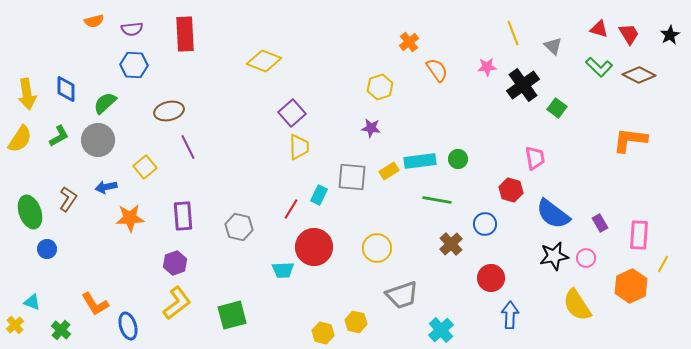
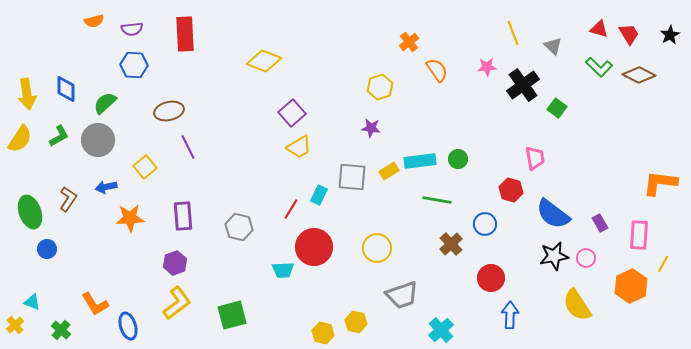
orange L-shape at (630, 140): moved 30 px right, 43 px down
yellow trapezoid at (299, 147): rotated 60 degrees clockwise
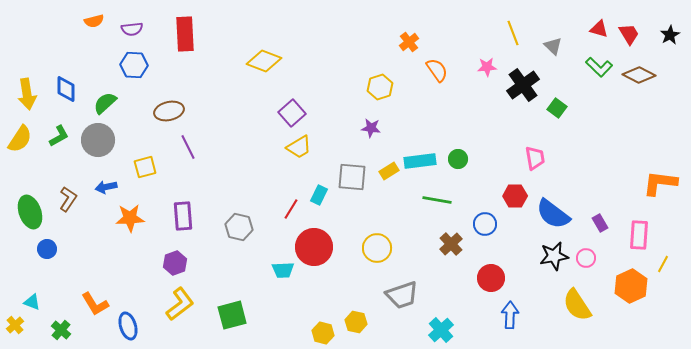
yellow square at (145, 167): rotated 25 degrees clockwise
red hexagon at (511, 190): moved 4 px right, 6 px down; rotated 15 degrees counterclockwise
yellow L-shape at (177, 303): moved 3 px right, 1 px down
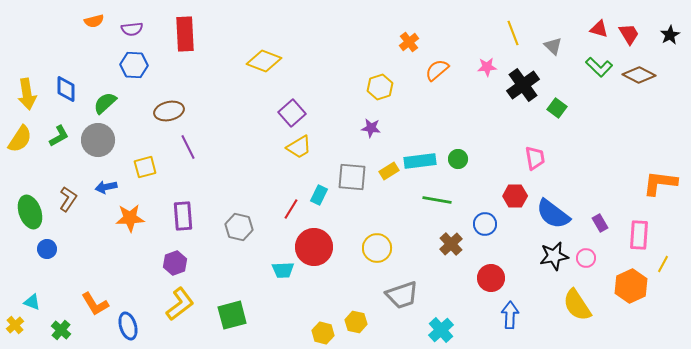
orange semicircle at (437, 70): rotated 95 degrees counterclockwise
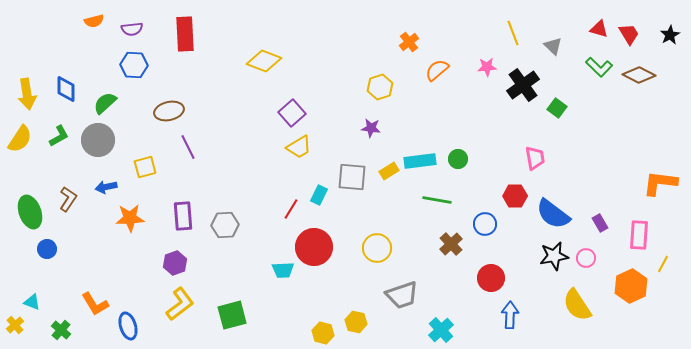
gray hexagon at (239, 227): moved 14 px left, 2 px up; rotated 16 degrees counterclockwise
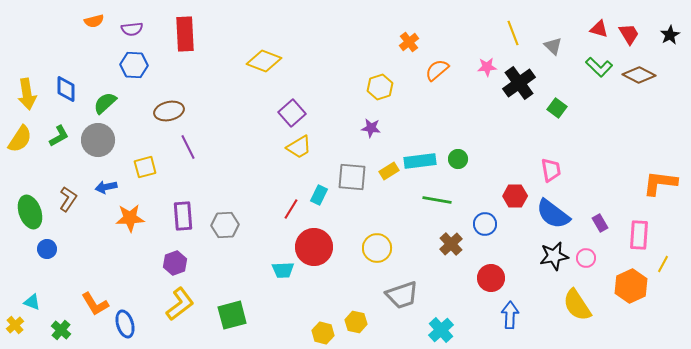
black cross at (523, 85): moved 4 px left, 2 px up
pink trapezoid at (535, 158): moved 16 px right, 12 px down
blue ellipse at (128, 326): moved 3 px left, 2 px up
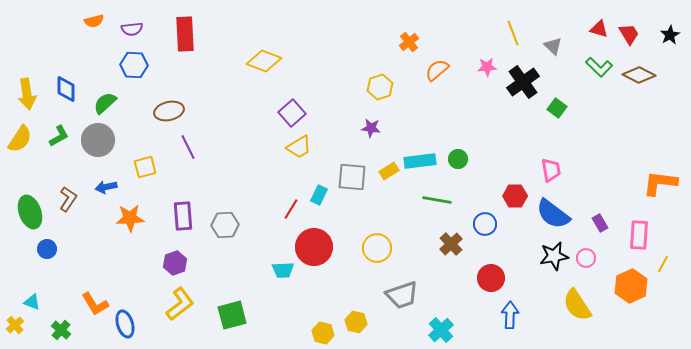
black cross at (519, 83): moved 4 px right, 1 px up
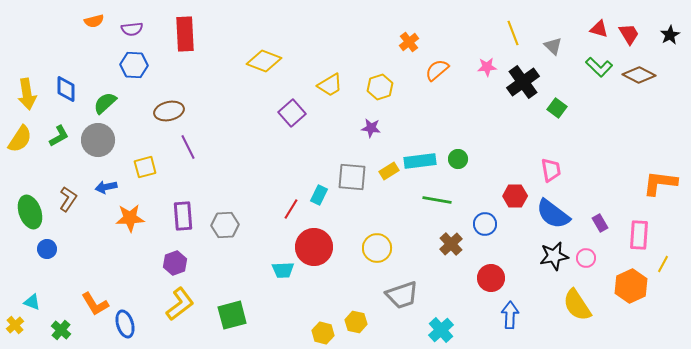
yellow trapezoid at (299, 147): moved 31 px right, 62 px up
